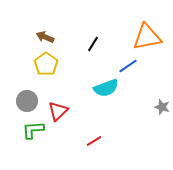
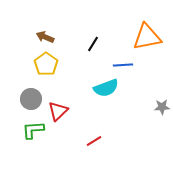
blue line: moved 5 px left, 1 px up; rotated 30 degrees clockwise
gray circle: moved 4 px right, 2 px up
gray star: rotated 21 degrees counterclockwise
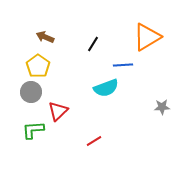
orange triangle: rotated 20 degrees counterclockwise
yellow pentagon: moved 8 px left, 2 px down
gray circle: moved 7 px up
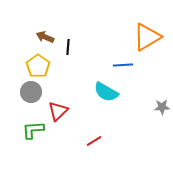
black line: moved 25 px left, 3 px down; rotated 28 degrees counterclockwise
cyan semicircle: moved 4 px down; rotated 50 degrees clockwise
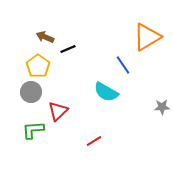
black line: moved 2 px down; rotated 63 degrees clockwise
blue line: rotated 60 degrees clockwise
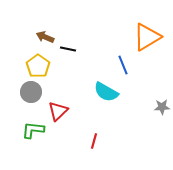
black line: rotated 35 degrees clockwise
blue line: rotated 12 degrees clockwise
green L-shape: rotated 10 degrees clockwise
red line: rotated 42 degrees counterclockwise
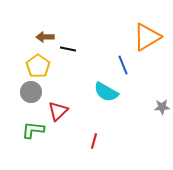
brown arrow: rotated 24 degrees counterclockwise
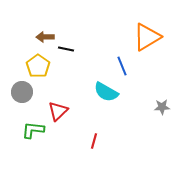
black line: moved 2 px left
blue line: moved 1 px left, 1 px down
gray circle: moved 9 px left
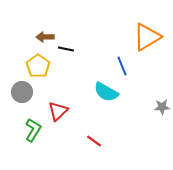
green L-shape: rotated 115 degrees clockwise
red line: rotated 70 degrees counterclockwise
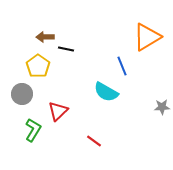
gray circle: moved 2 px down
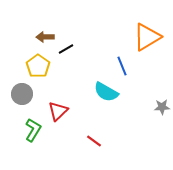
black line: rotated 42 degrees counterclockwise
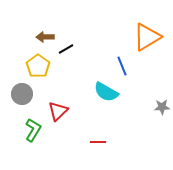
red line: moved 4 px right, 1 px down; rotated 35 degrees counterclockwise
